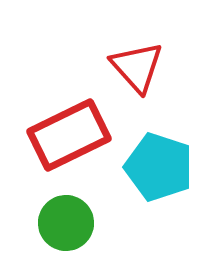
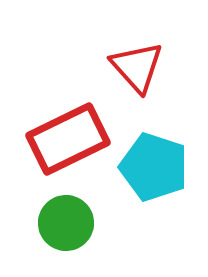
red rectangle: moved 1 px left, 4 px down
cyan pentagon: moved 5 px left
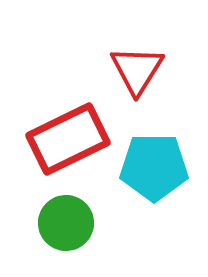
red triangle: moved 3 px down; rotated 14 degrees clockwise
cyan pentagon: rotated 18 degrees counterclockwise
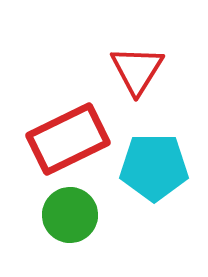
green circle: moved 4 px right, 8 px up
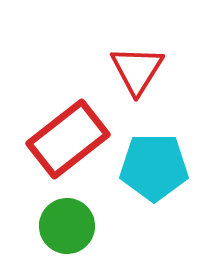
red rectangle: rotated 12 degrees counterclockwise
green circle: moved 3 px left, 11 px down
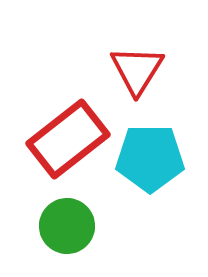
cyan pentagon: moved 4 px left, 9 px up
